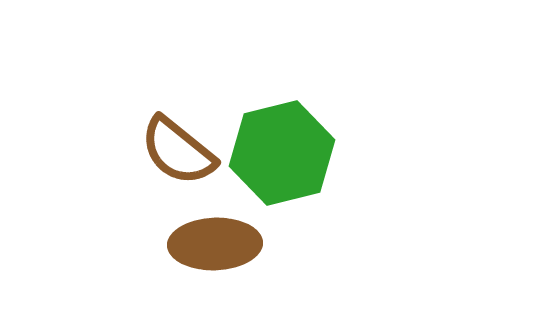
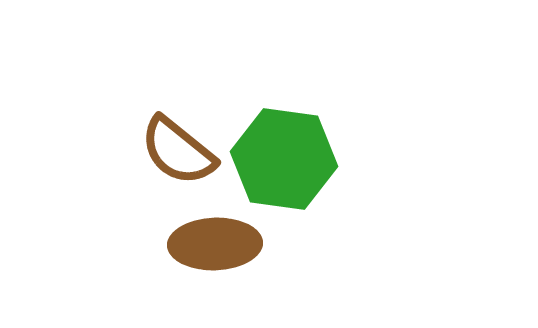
green hexagon: moved 2 px right, 6 px down; rotated 22 degrees clockwise
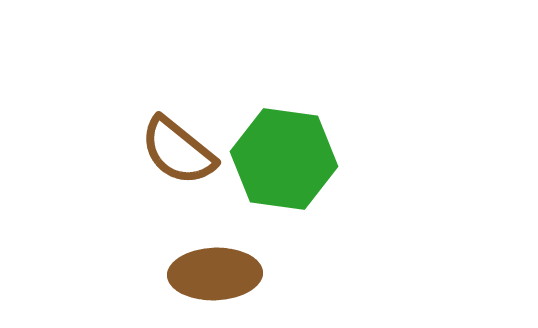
brown ellipse: moved 30 px down
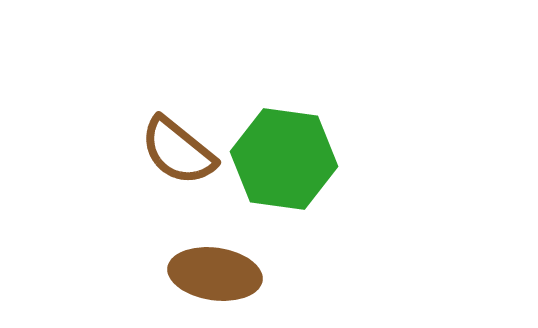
brown ellipse: rotated 10 degrees clockwise
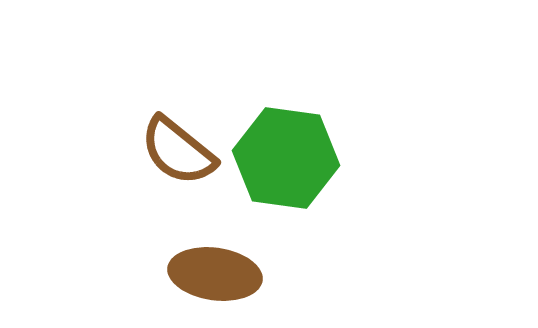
green hexagon: moved 2 px right, 1 px up
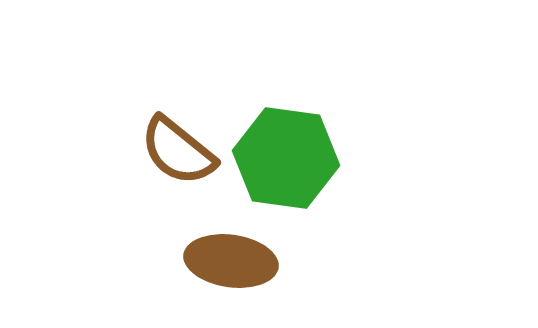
brown ellipse: moved 16 px right, 13 px up
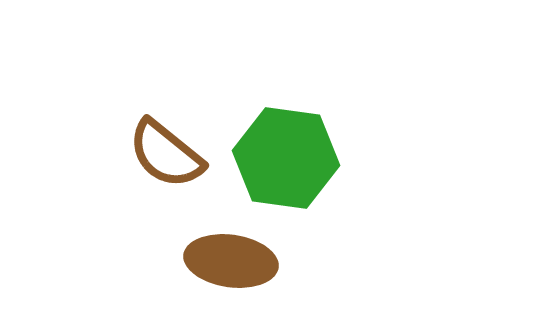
brown semicircle: moved 12 px left, 3 px down
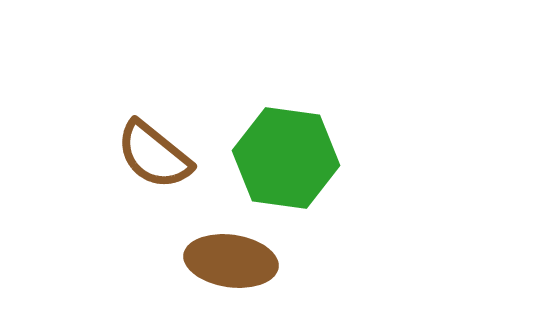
brown semicircle: moved 12 px left, 1 px down
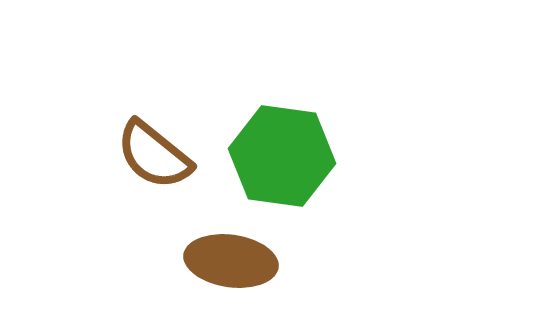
green hexagon: moved 4 px left, 2 px up
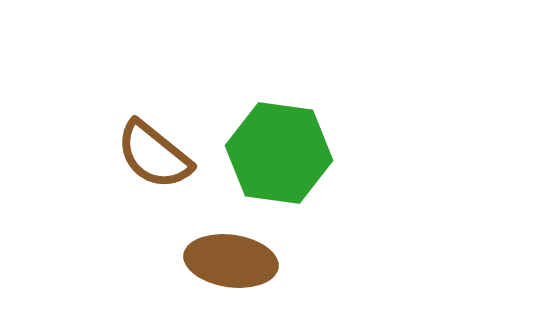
green hexagon: moved 3 px left, 3 px up
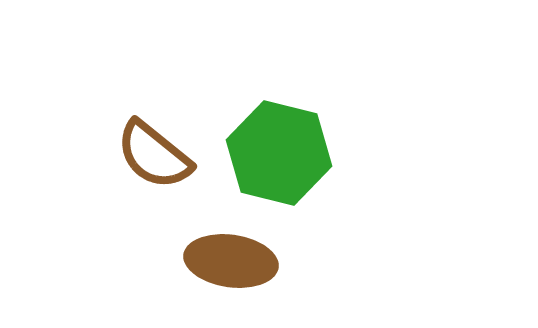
green hexagon: rotated 6 degrees clockwise
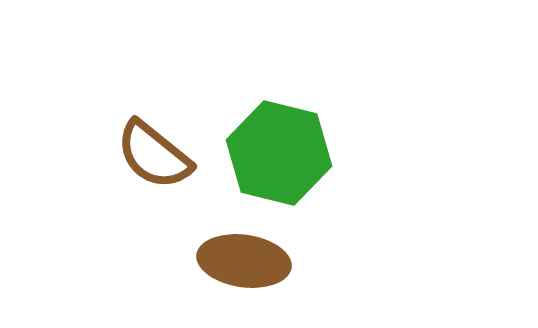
brown ellipse: moved 13 px right
